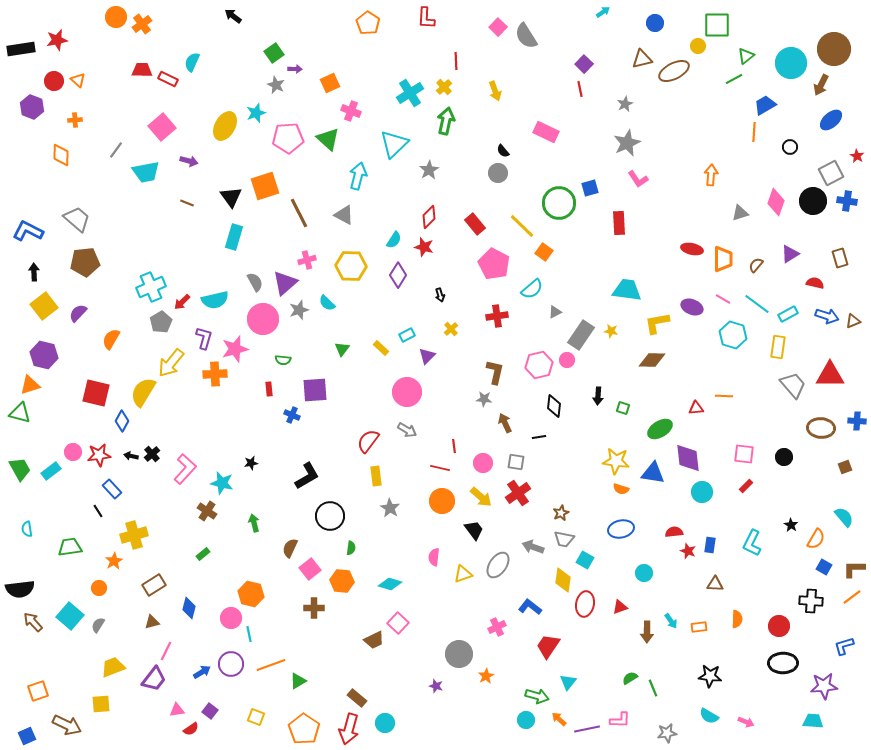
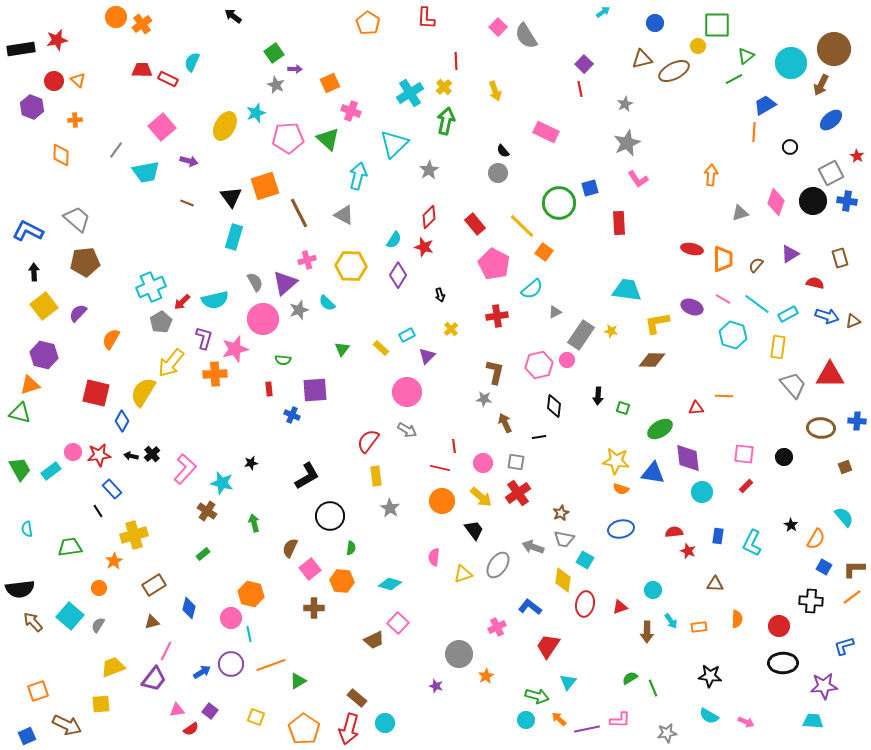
blue rectangle at (710, 545): moved 8 px right, 9 px up
cyan circle at (644, 573): moved 9 px right, 17 px down
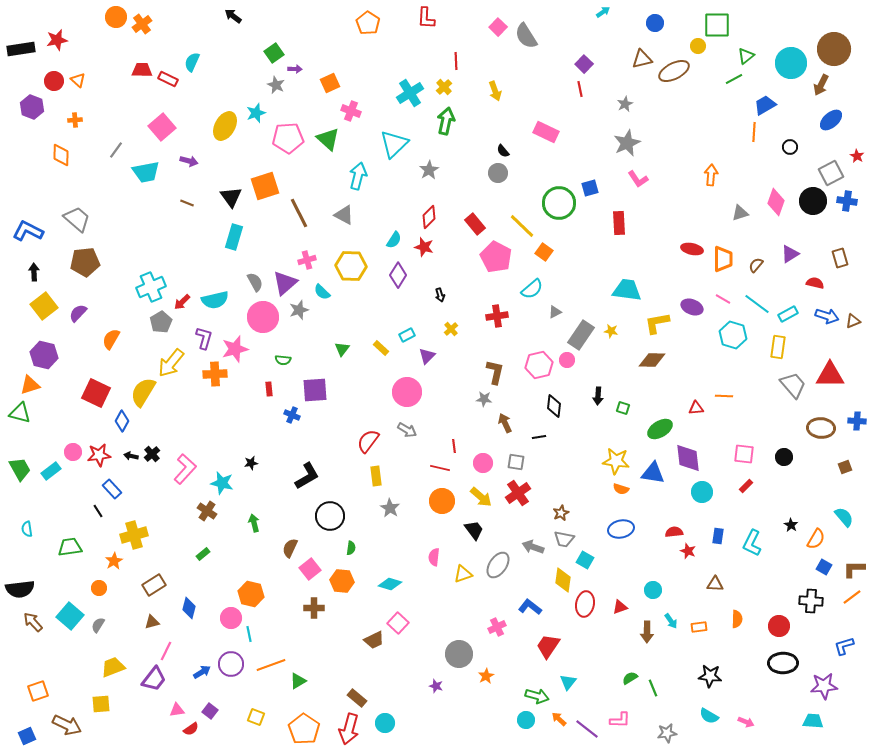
pink pentagon at (494, 264): moved 2 px right, 7 px up
cyan semicircle at (327, 303): moved 5 px left, 11 px up
pink circle at (263, 319): moved 2 px up
red square at (96, 393): rotated 12 degrees clockwise
purple line at (587, 729): rotated 50 degrees clockwise
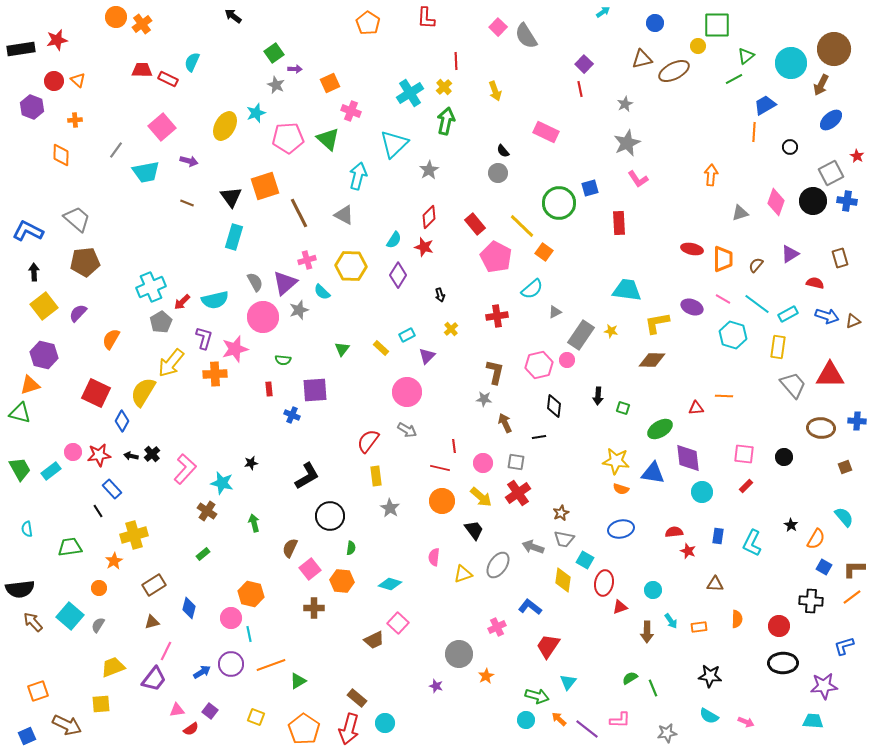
red ellipse at (585, 604): moved 19 px right, 21 px up
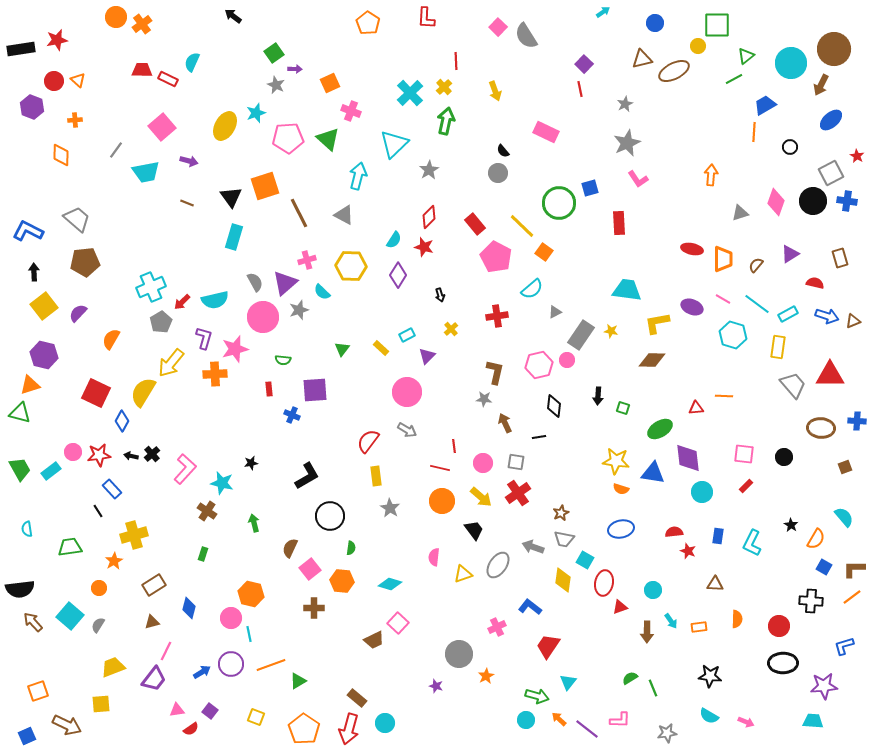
cyan cross at (410, 93): rotated 12 degrees counterclockwise
green rectangle at (203, 554): rotated 32 degrees counterclockwise
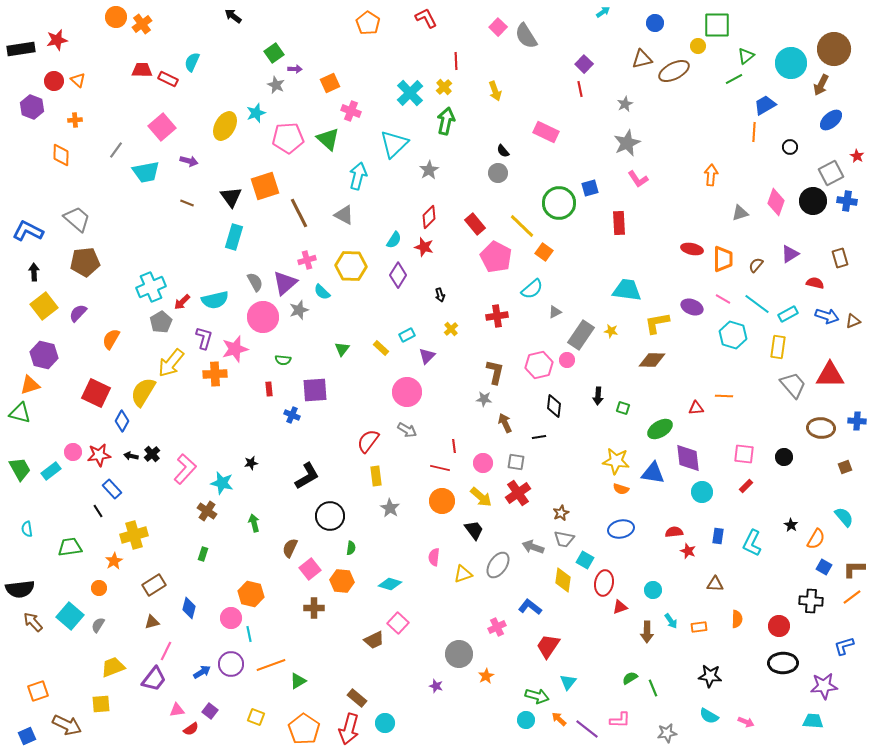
red L-shape at (426, 18): rotated 150 degrees clockwise
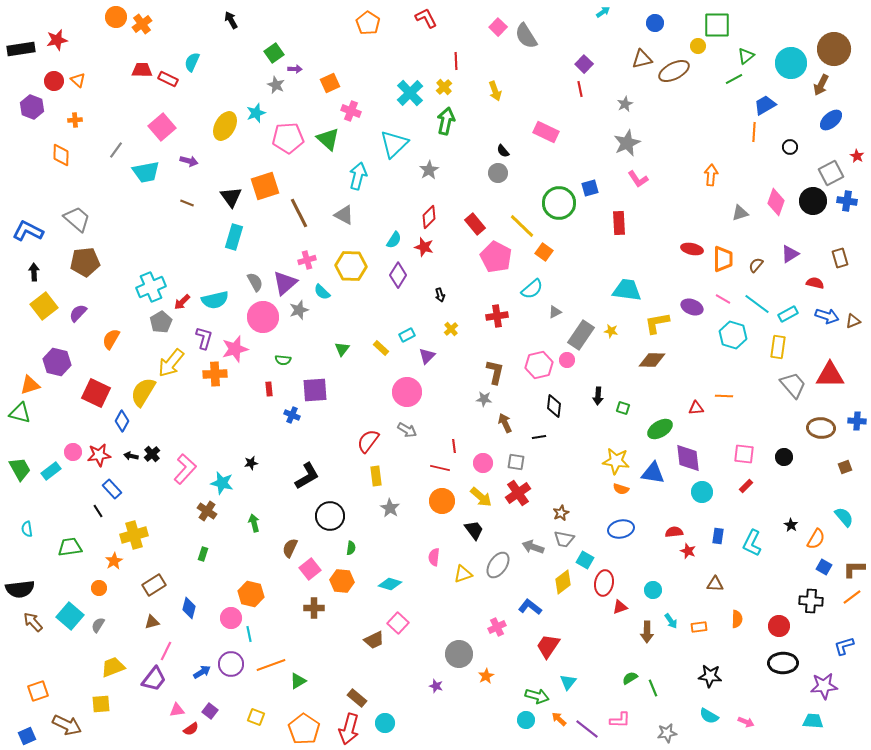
black arrow at (233, 16): moved 2 px left, 4 px down; rotated 24 degrees clockwise
purple hexagon at (44, 355): moved 13 px right, 7 px down
yellow diamond at (563, 580): moved 2 px down; rotated 45 degrees clockwise
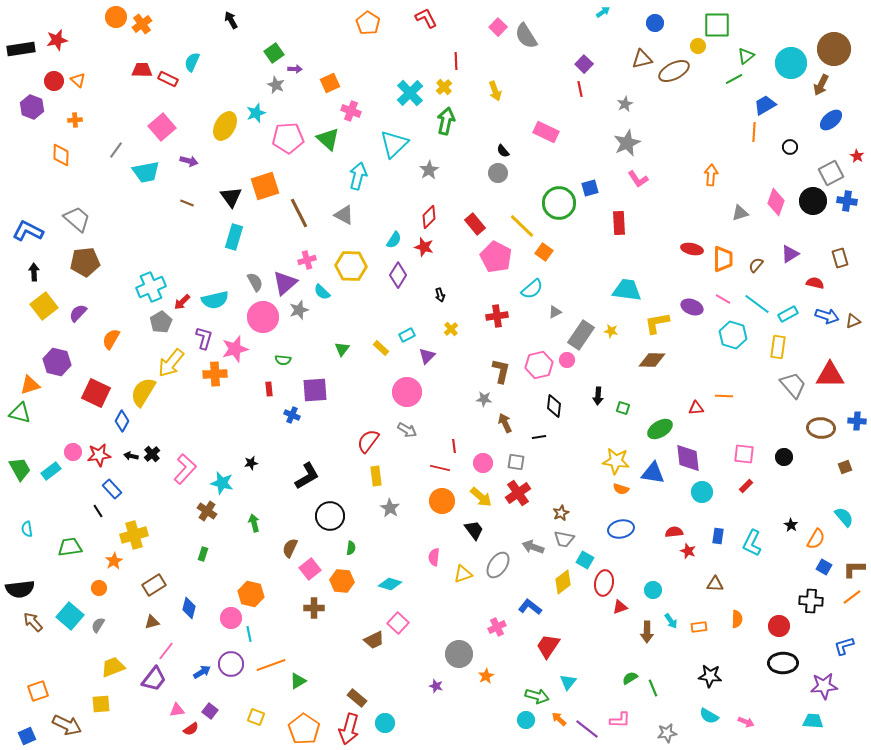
brown L-shape at (495, 372): moved 6 px right, 1 px up
pink line at (166, 651): rotated 12 degrees clockwise
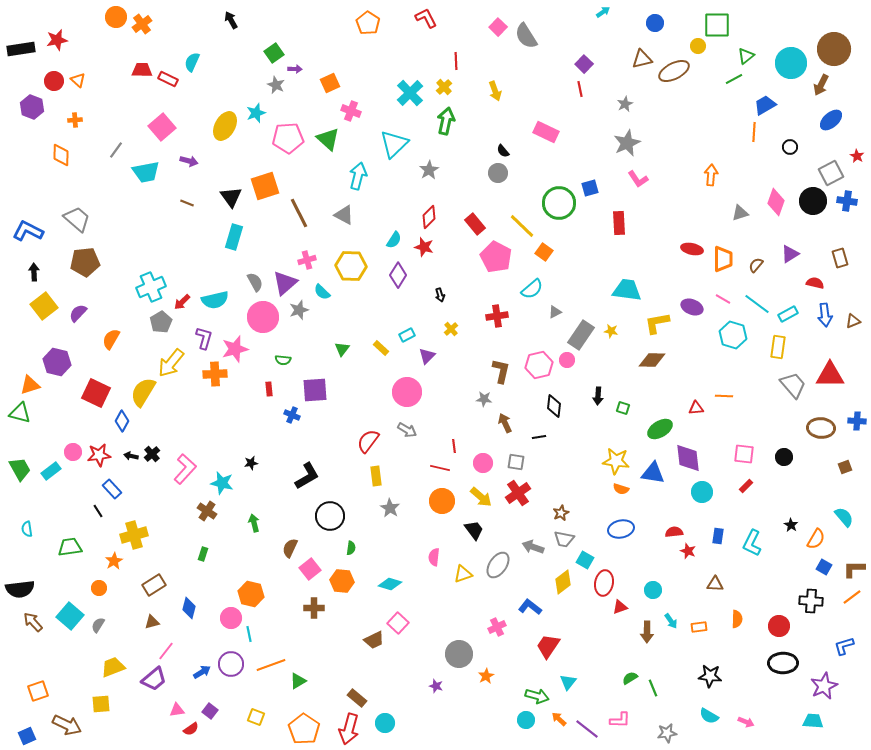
blue arrow at (827, 316): moved 2 px left, 1 px up; rotated 65 degrees clockwise
purple trapezoid at (154, 679): rotated 12 degrees clockwise
purple star at (824, 686): rotated 20 degrees counterclockwise
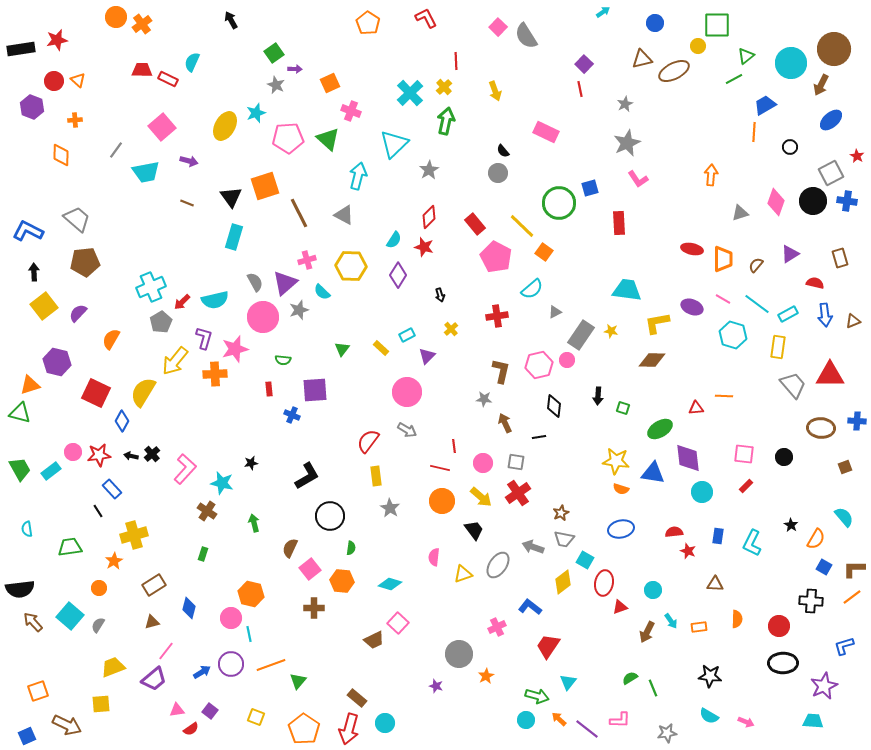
yellow arrow at (171, 363): moved 4 px right, 2 px up
brown arrow at (647, 632): rotated 25 degrees clockwise
green triangle at (298, 681): rotated 18 degrees counterclockwise
